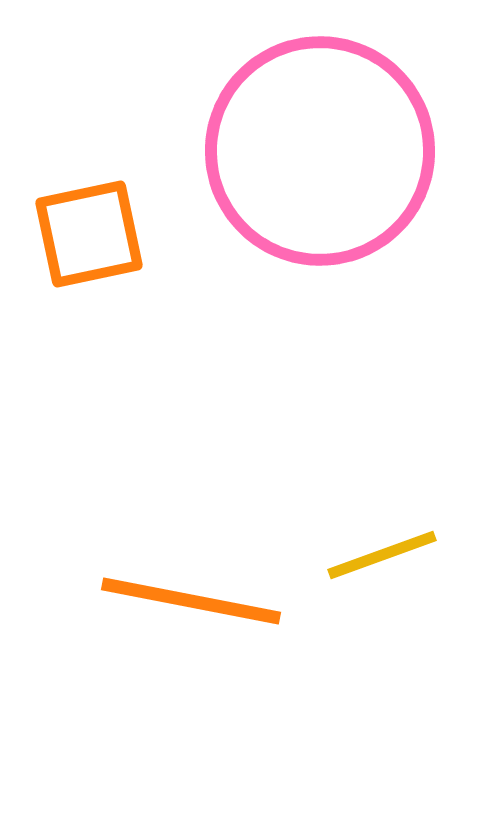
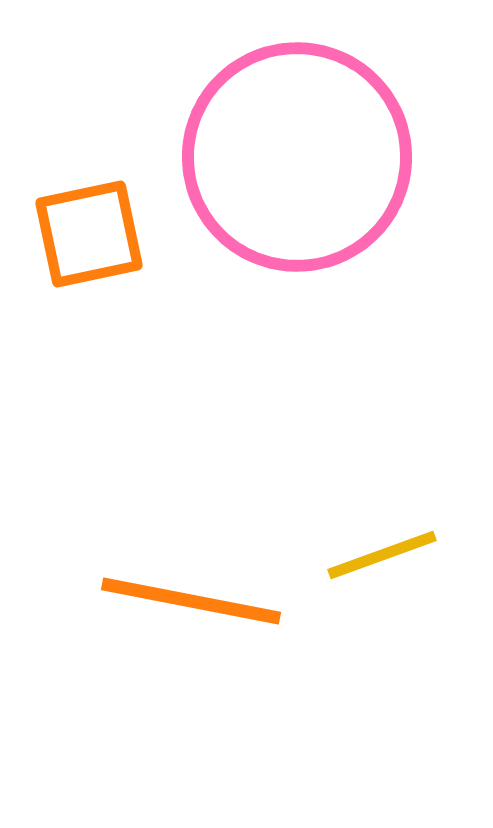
pink circle: moved 23 px left, 6 px down
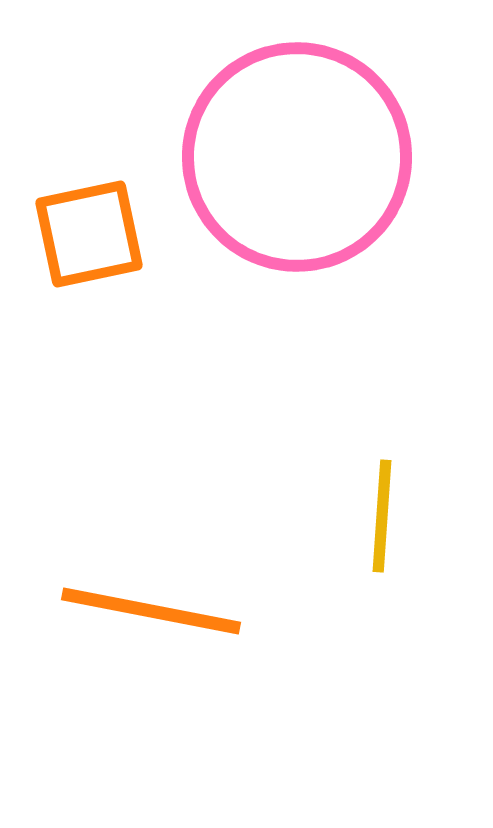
yellow line: moved 39 px up; rotated 66 degrees counterclockwise
orange line: moved 40 px left, 10 px down
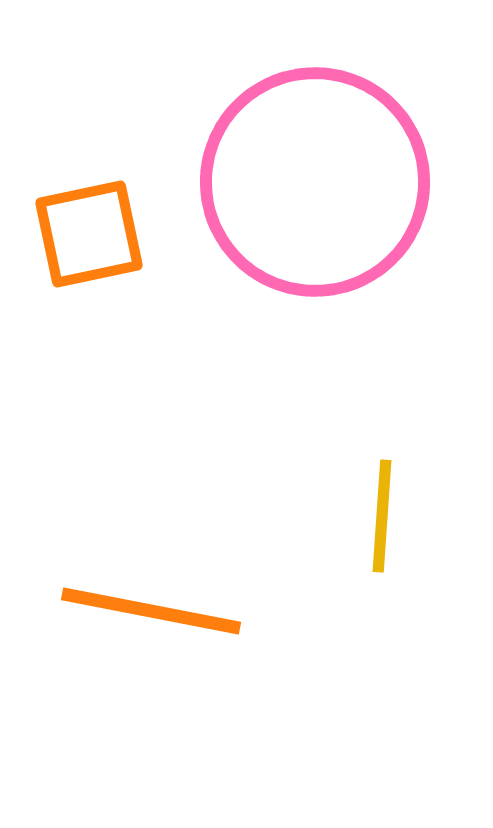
pink circle: moved 18 px right, 25 px down
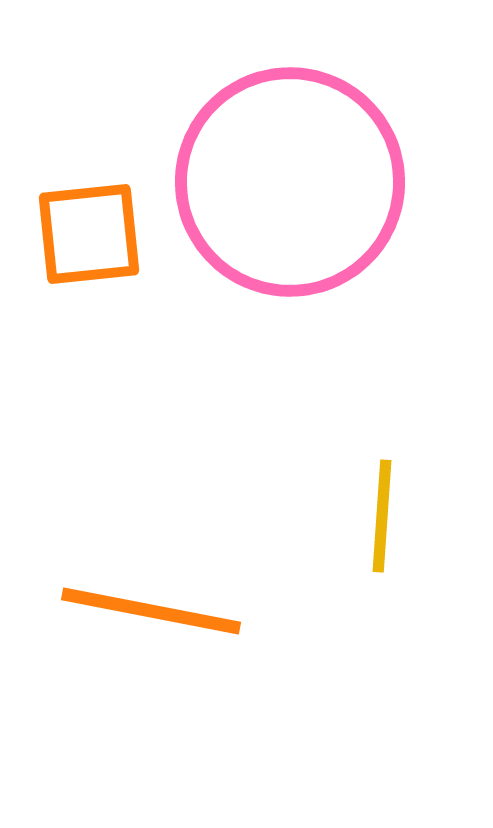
pink circle: moved 25 px left
orange square: rotated 6 degrees clockwise
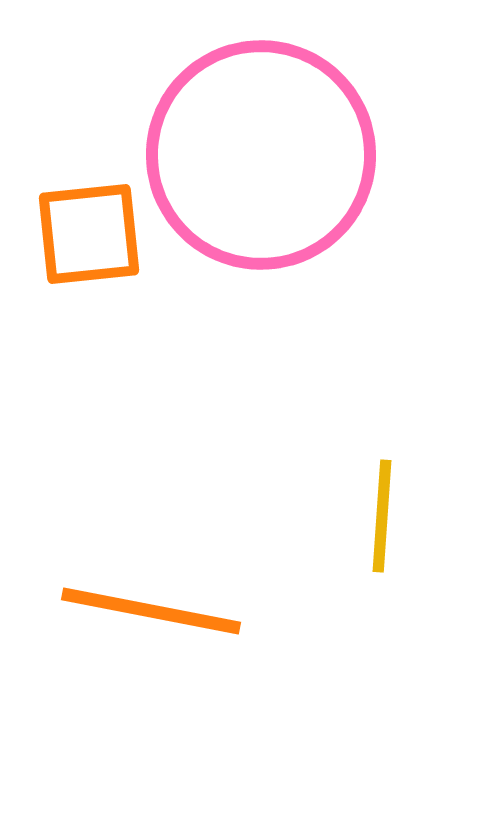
pink circle: moved 29 px left, 27 px up
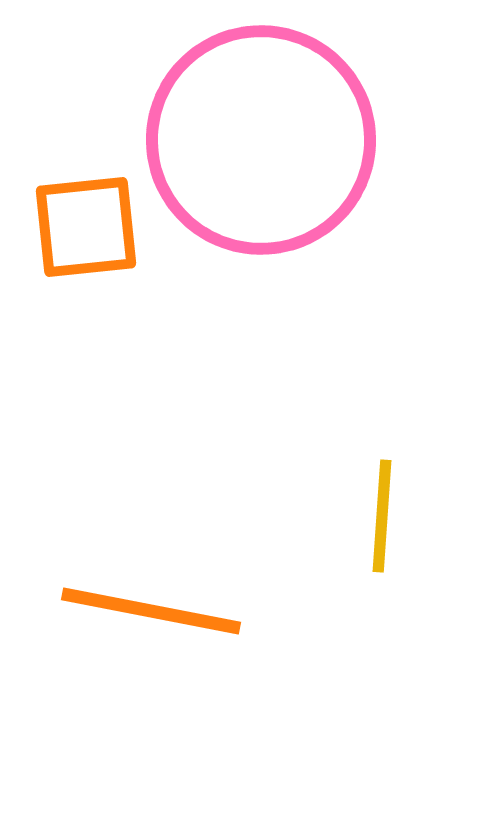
pink circle: moved 15 px up
orange square: moved 3 px left, 7 px up
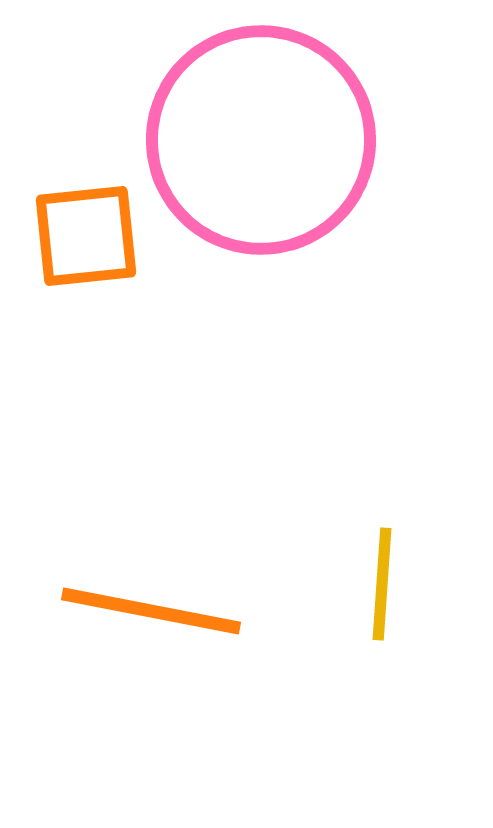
orange square: moved 9 px down
yellow line: moved 68 px down
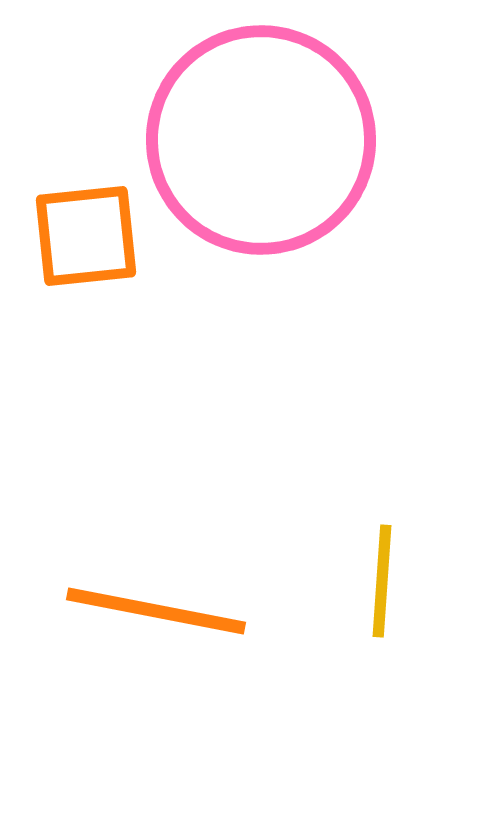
yellow line: moved 3 px up
orange line: moved 5 px right
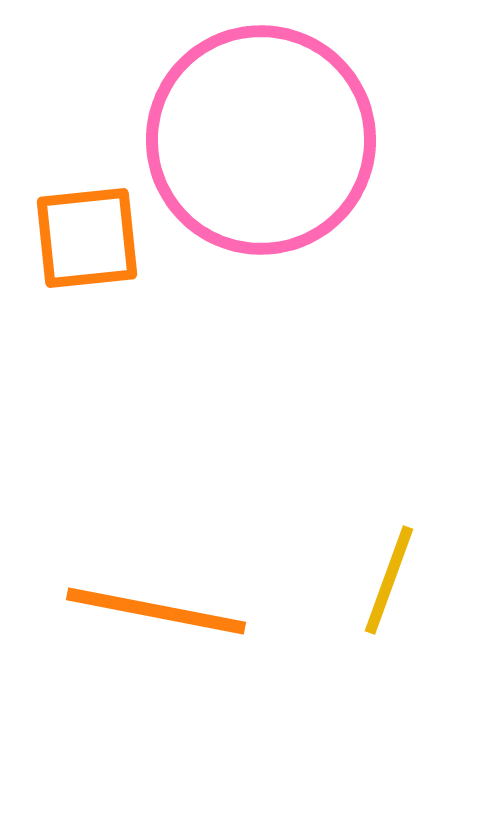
orange square: moved 1 px right, 2 px down
yellow line: moved 7 px right, 1 px up; rotated 16 degrees clockwise
